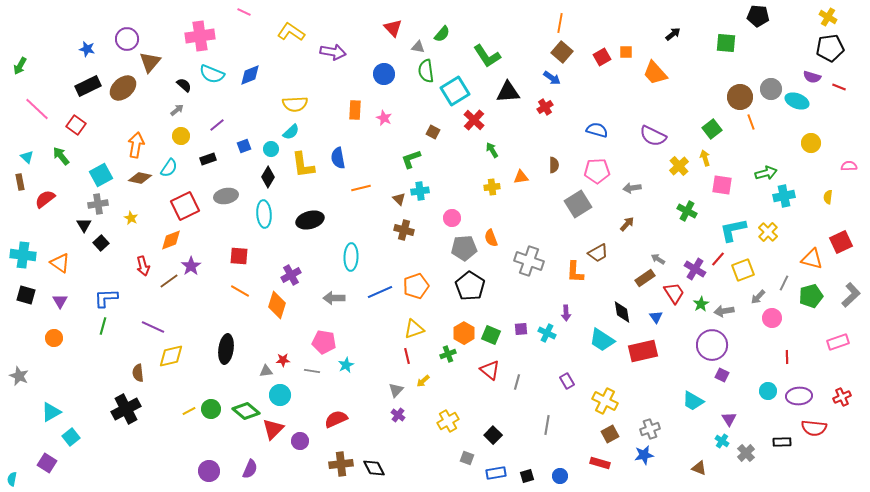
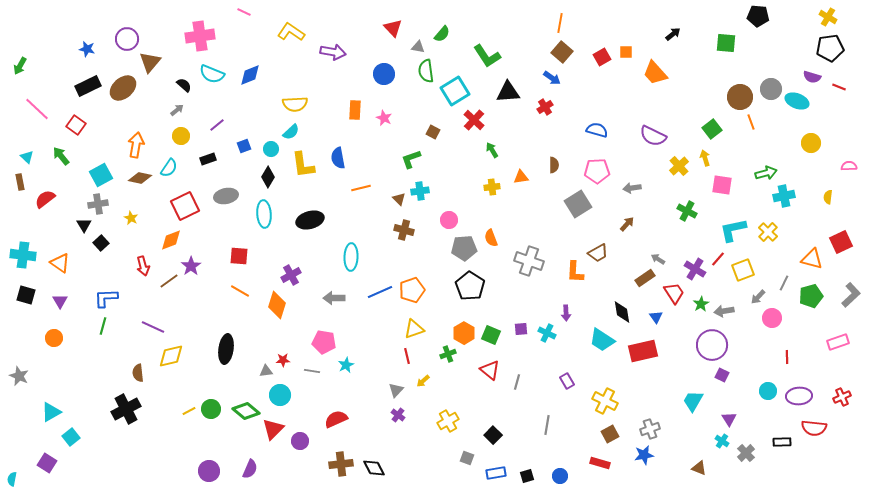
pink circle at (452, 218): moved 3 px left, 2 px down
orange pentagon at (416, 286): moved 4 px left, 4 px down
cyan trapezoid at (693, 401): rotated 90 degrees clockwise
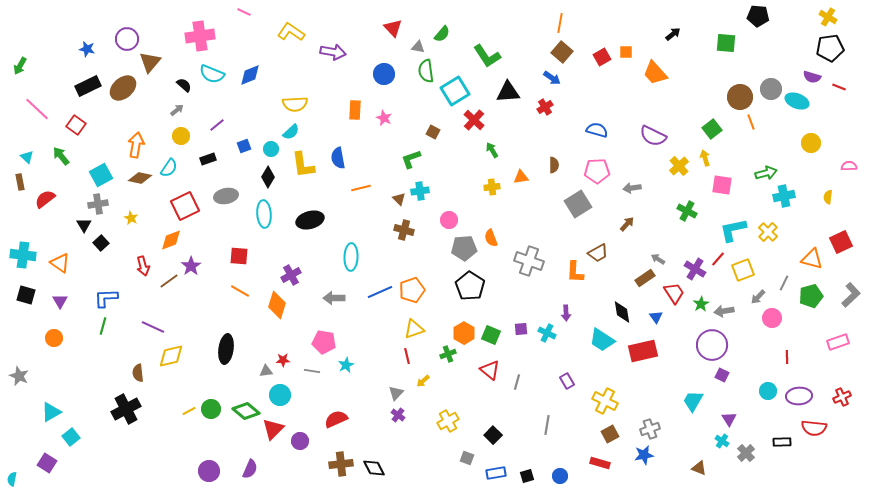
gray triangle at (396, 390): moved 3 px down
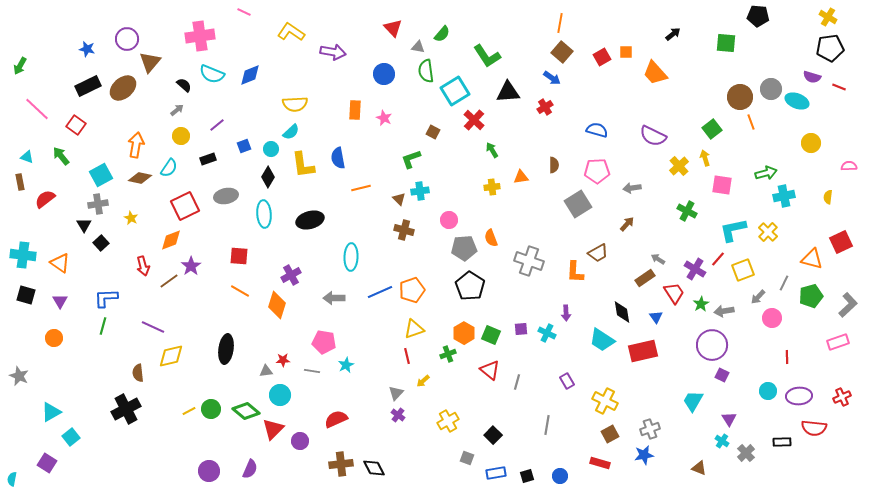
cyan triangle at (27, 157): rotated 24 degrees counterclockwise
gray L-shape at (851, 295): moved 3 px left, 10 px down
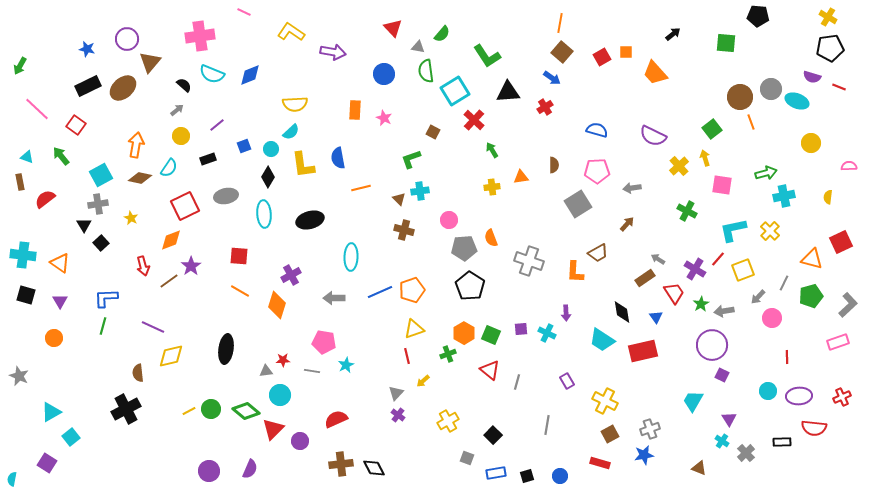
yellow cross at (768, 232): moved 2 px right, 1 px up
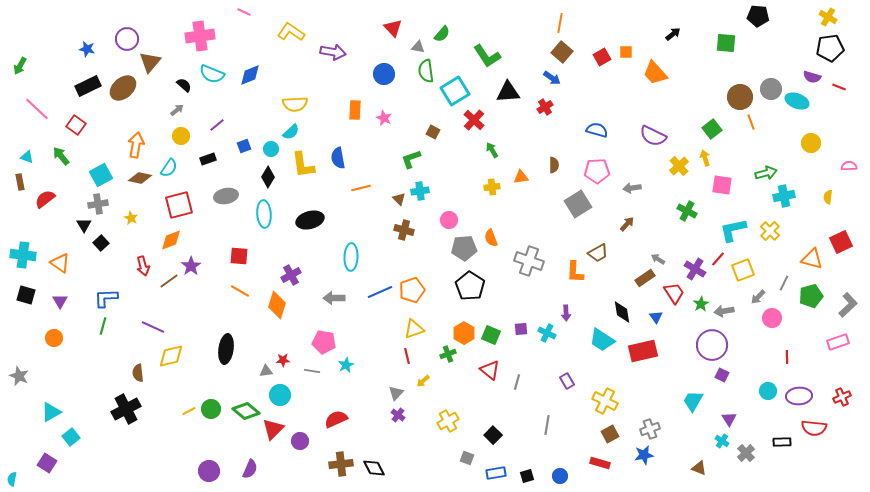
red square at (185, 206): moved 6 px left, 1 px up; rotated 12 degrees clockwise
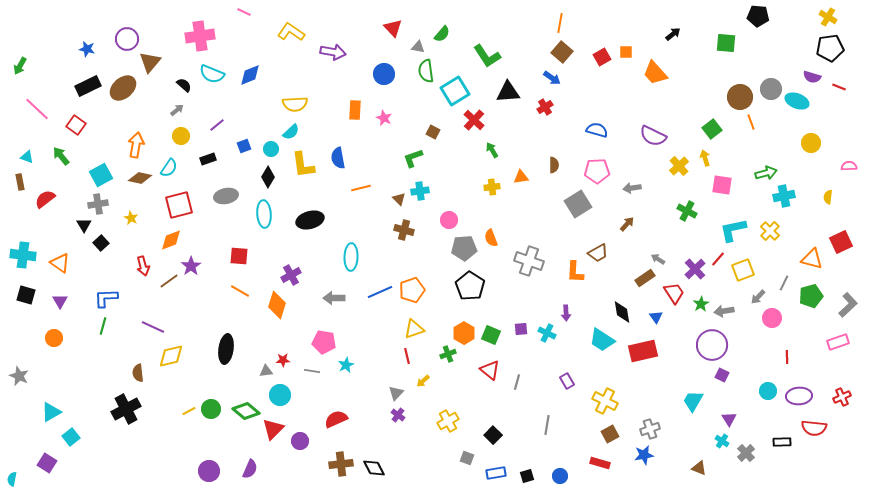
green L-shape at (411, 159): moved 2 px right, 1 px up
purple cross at (695, 269): rotated 15 degrees clockwise
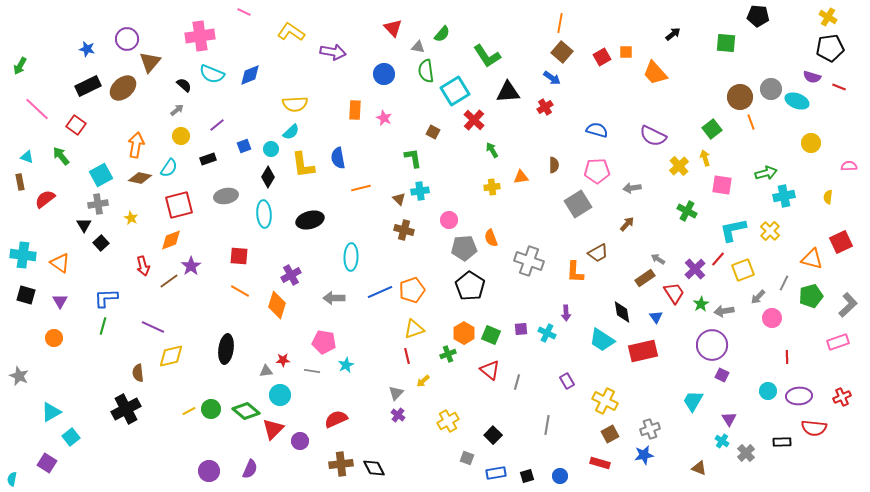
green L-shape at (413, 158): rotated 100 degrees clockwise
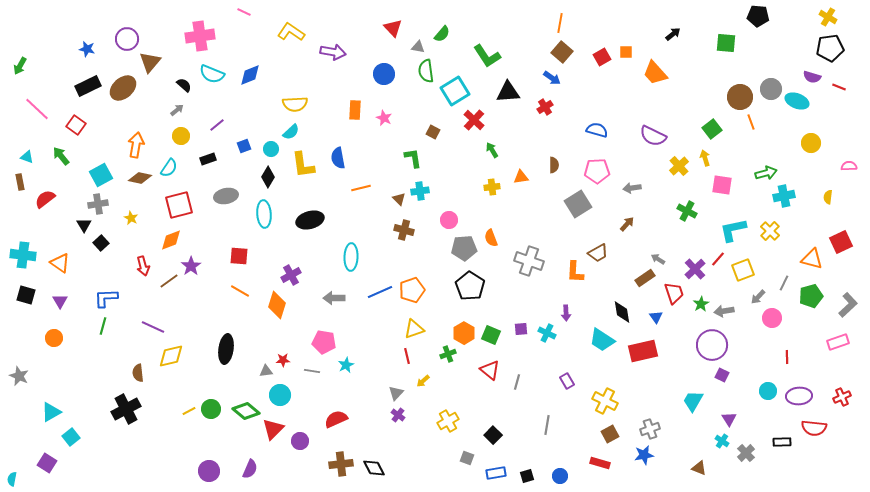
red trapezoid at (674, 293): rotated 15 degrees clockwise
